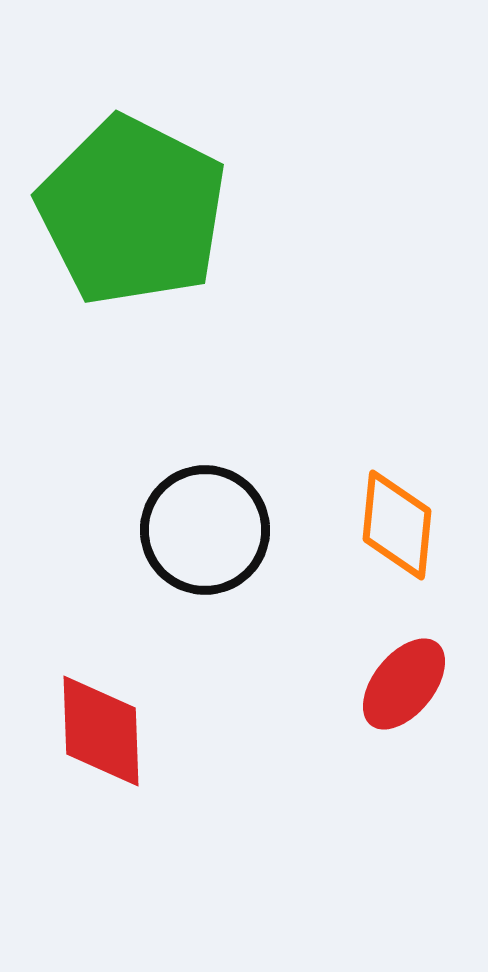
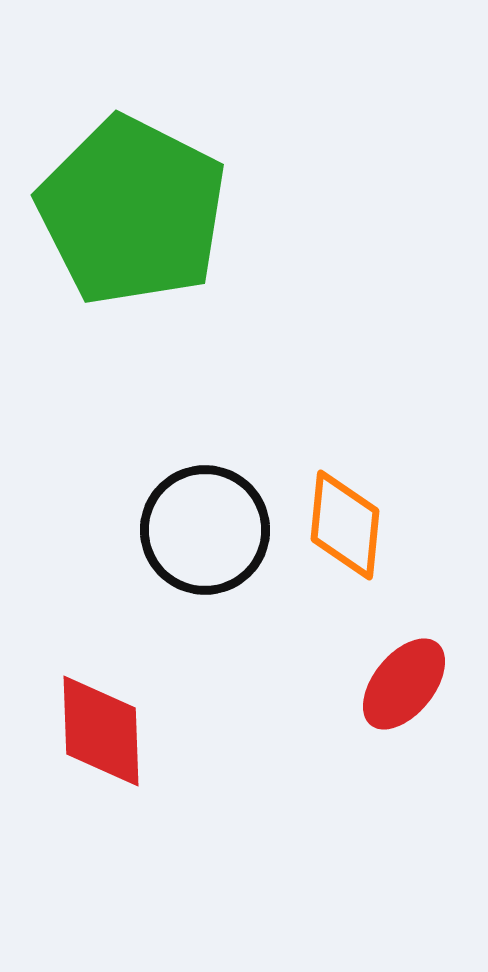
orange diamond: moved 52 px left
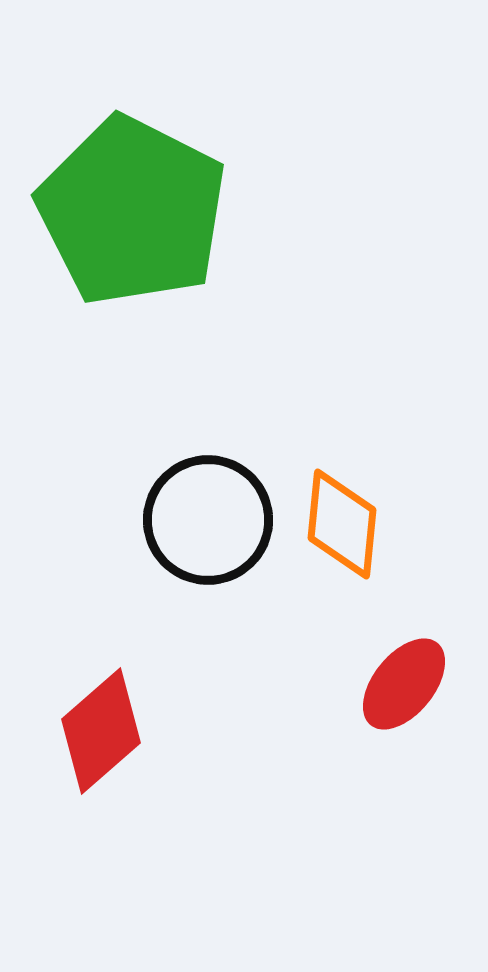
orange diamond: moved 3 px left, 1 px up
black circle: moved 3 px right, 10 px up
red diamond: rotated 51 degrees clockwise
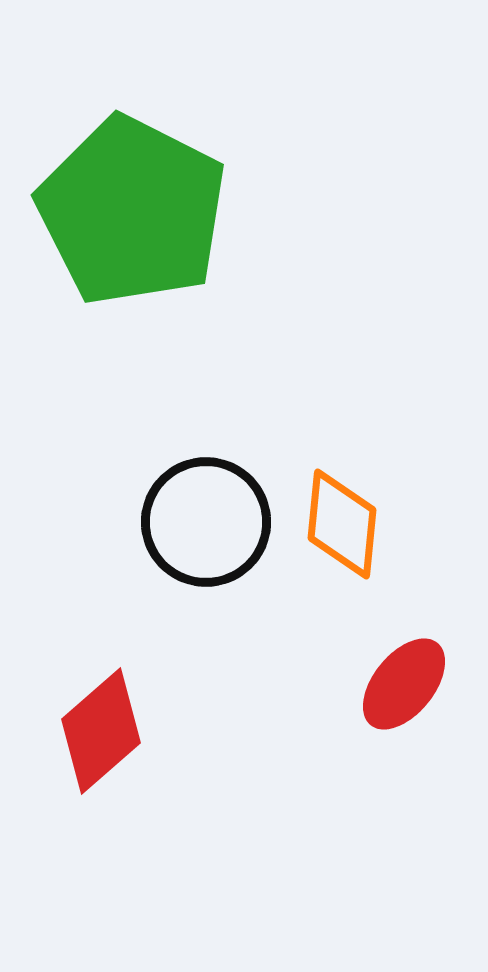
black circle: moved 2 px left, 2 px down
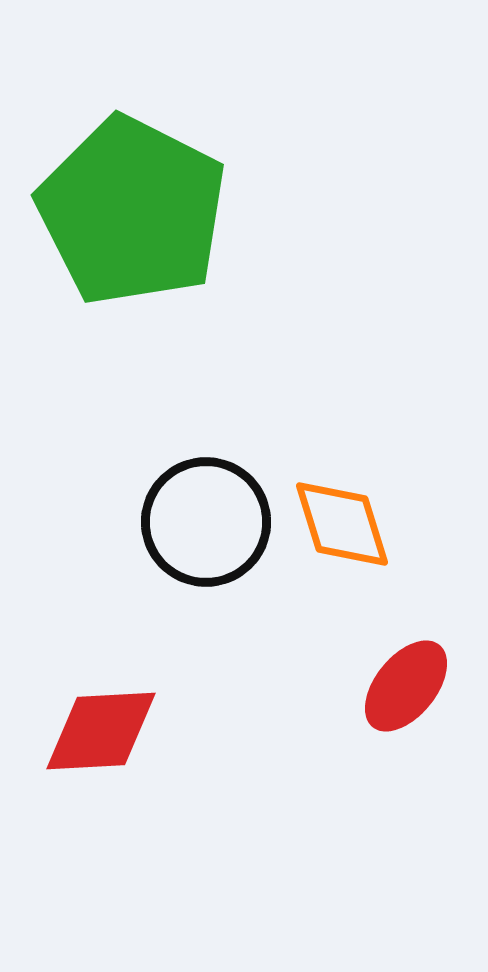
orange diamond: rotated 23 degrees counterclockwise
red ellipse: moved 2 px right, 2 px down
red diamond: rotated 38 degrees clockwise
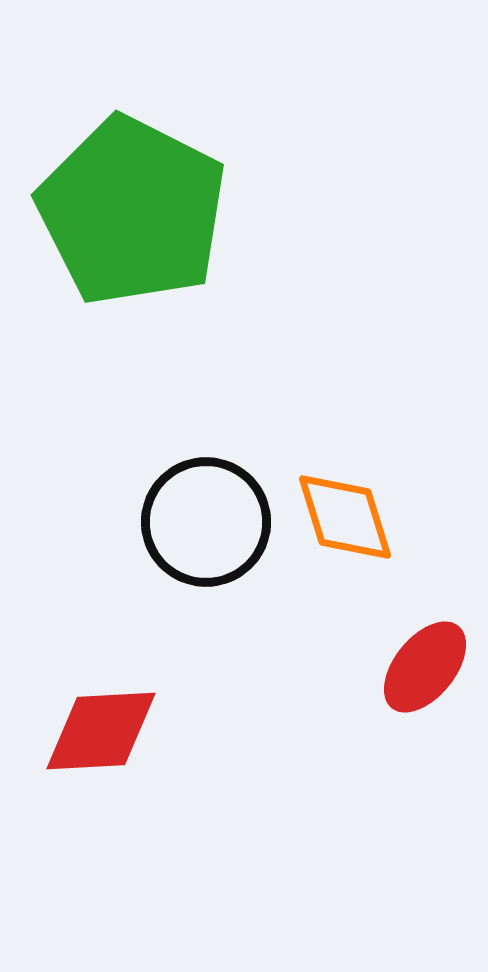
orange diamond: moved 3 px right, 7 px up
red ellipse: moved 19 px right, 19 px up
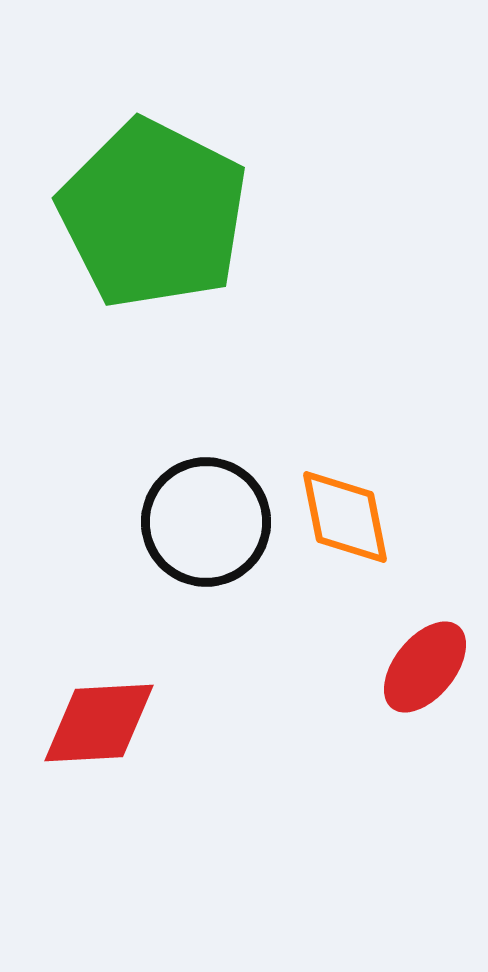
green pentagon: moved 21 px right, 3 px down
orange diamond: rotated 6 degrees clockwise
red diamond: moved 2 px left, 8 px up
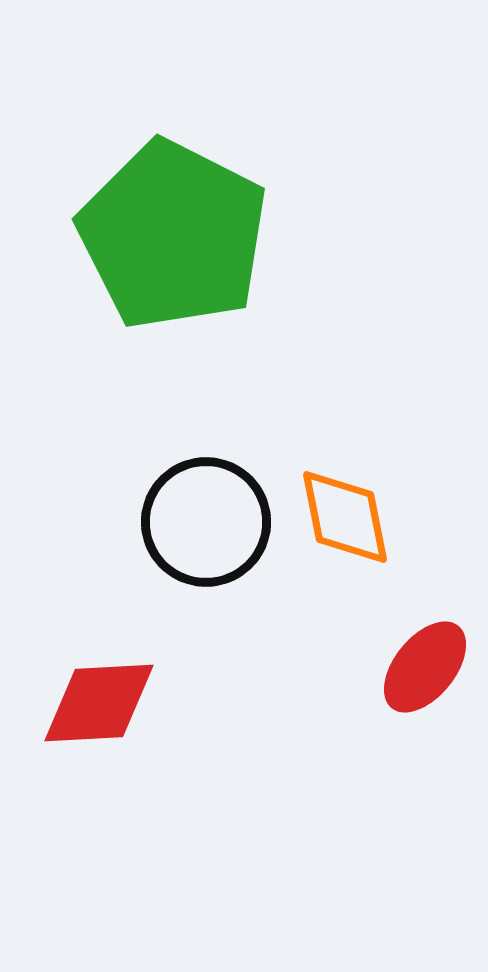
green pentagon: moved 20 px right, 21 px down
red diamond: moved 20 px up
